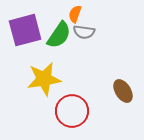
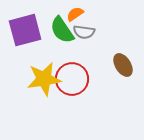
orange semicircle: rotated 36 degrees clockwise
green semicircle: moved 3 px right, 5 px up; rotated 112 degrees clockwise
brown ellipse: moved 26 px up
red circle: moved 32 px up
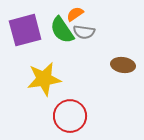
brown ellipse: rotated 50 degrees counterclockwise
red circle: moved 2 px left, 37 px down
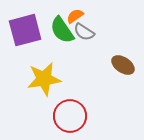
orange semicircle: moved 2 px down
gray semicircle: rotated 25 degrees clockwise
brown ellipse: rotated 25 degrees clockwise
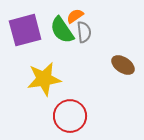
gray semicircle: rotated 130 degrees counterclockwise
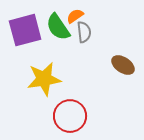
green semicircle: moved 4 px left, 3 px up
